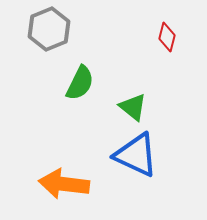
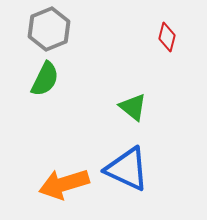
green semicircle: moved 35 px left, 4 px up
blue triangle: moved 9 px left, 14 px down
orange arrow: rotated 24 degrees counterclockwise
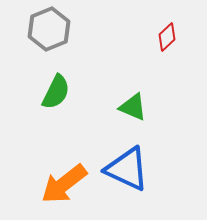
red diamond: rotated 32 degrees clockwise
green semicircle: moved 11 px right, 13 px down
green triangle: rotated 16 degrees counterclockwise
orange arrow: rotated 21 degrees counterclockwise
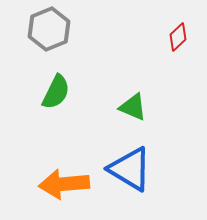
red diamond: moved 11 px right
blue triangle: moved 3 px right; rotated 6 degrees clockwise
orange arrow: rotated 33 degrees clockwise
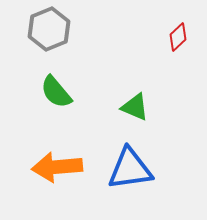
green semicircle: rotated 114 degrees clockwise
green triangle: moved 2 px right
blue triangle: rotated 39 degrees counterclockwise
orange arrow: moved 7 px left, 17 px up
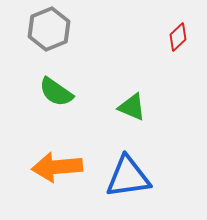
green semicircle: rotated 15 degrees counterclockwise
green triangle: moved 3 px left
blue triangle: moved 2 px left, 8 px down
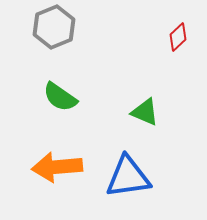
gray hexagon: moved 5 px right, 2 px up
green semicircle: moved 4 px right, 5 px down
green triangle: moved 13 px right, 5 px down
